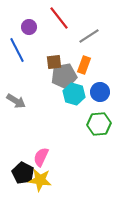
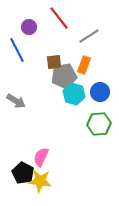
yellow star: moved 1 px down
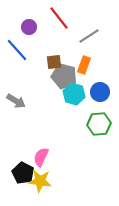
blue line: rotated 15 degrees counterclockwise
gray pentagon: rotated 25 degrees clockwise
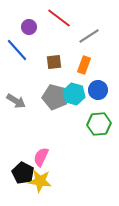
red line: rotated 15 degrees counterclockwise
gray pentagon: moved 9 px left, 21 px down
blue circle: moved 2 px left, 2 px up
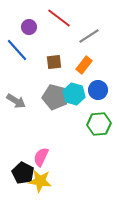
orange rectangle: rotated 18 degrees clockwise
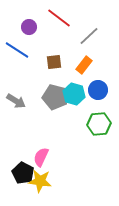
gray line: rotated 10 degrees counterclockwise
blue line: rotated 15 degrees counterclockwise
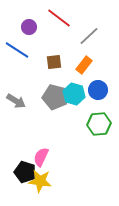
black pentagon: moved 2 px right, 1 px up; rotated 10 degrees counterclockwise
